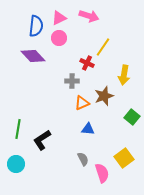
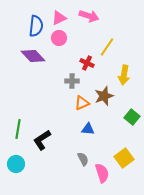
yellow line: moved 4 px right
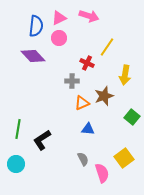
yellow arrow: moved 1 px right
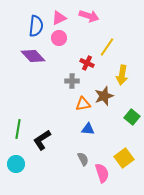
yellow arrow: moved 3 px left
orange triangle: moved 1 px right, 1 px down; rotated 14 degrees clockwise
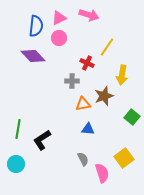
pink arrow: moved 1 px up
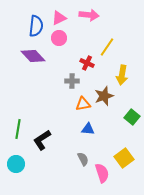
pink arrow: rotated 12 degrees counterclockwise
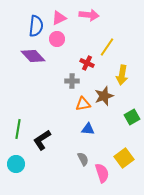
pink circle: moved 2 px left, 1 px down
green square: rotated 21 degrees clockwise
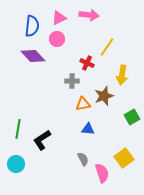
blue semicircle: moved 4 px left
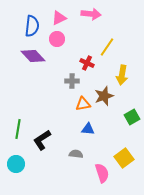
pink arrow: moved 2 px right, 1 px up
gray semicircle: moved 7 px left, 5 px up; rotated 56 degrees counterclockwise
